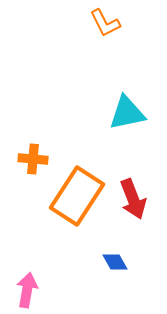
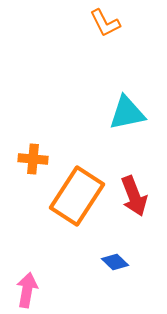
red arrow: moved 1 px right, 3 px up
blue diamond: rotated 16 degrees counterclockwise
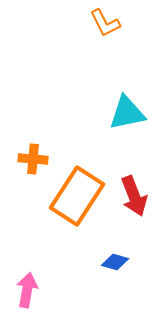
blue diamond: rotated 28 degrees counterclockwise
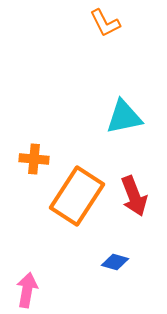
cyan triangle: moved 3 px left, 4 px down
orange cross: moved 1 px right
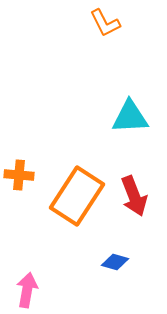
cyan triangle: moved 6 px right; rotated 9 degrees clockwise
orange cross: moved 15 px left, 16 px down
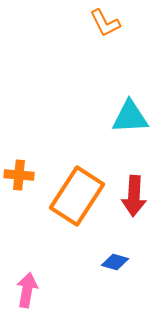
red arrow: rotated 24 degrees clockwise
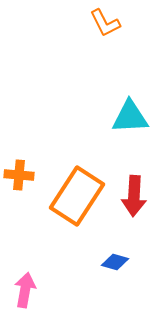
pink arrow: moved 2 px left
